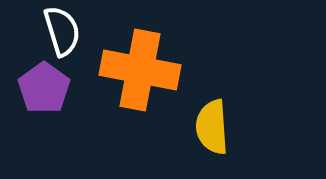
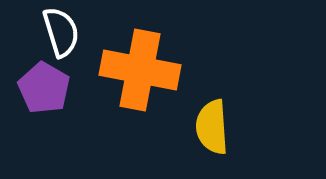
white semicircle: moved 1 px left, 1 px down
purple pentagon: rotated 6 degrees counterclockwise
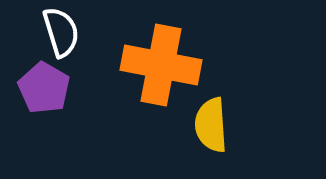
orange cross: moved 21 px right, 5 px up
yellow semicircle: moved 1 px left, 2 px up
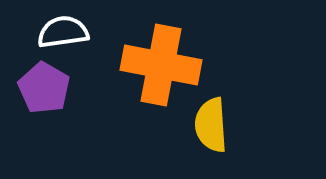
white semicircle: moved 2 px right; rotated 81 degrees counterclockwise
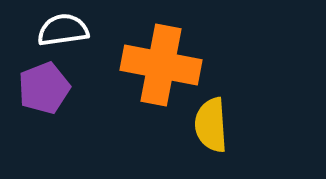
white semicircle: moved 2 px up
purple pentagon: rotated 21 degrees clockwise
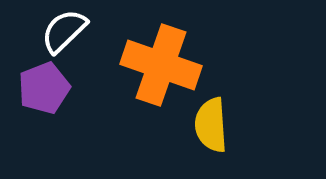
white semicircle: moved 1 px right, 1 px down; rotated 36 degrees counterclockwise
orange cross: rotated 8 degrees clockwise
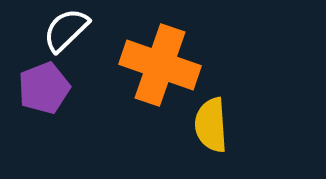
white semicircle: moved 2 px right, 1 px up
orange cross: moved 1 px left
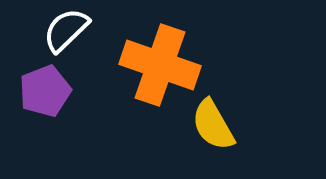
purple pentagon: moved 1 px right, 3 px down
yellow semicircle: moved 2 px right; rotated 26 degrees counterclockwise
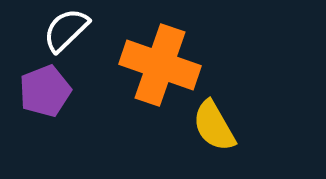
yellow semicircle: moved 1 px right, 1 px down
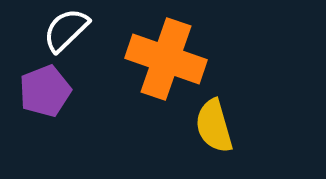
orange cross: moved 6 px right, 6 px up
yellow semicircle: rotated 14 degrees clockwise
